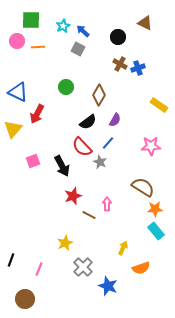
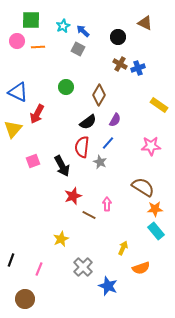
red semicircle: rotated 50 degrees clockwise
yellow star: moved 4 px left, 4 px up
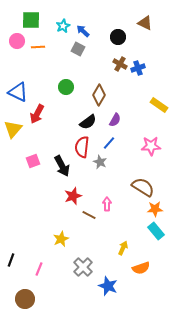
blue line: moved 1 px right
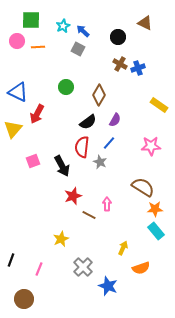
brown circle: moved 1 px left
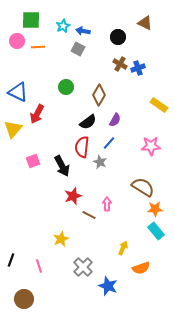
blue arrow: rotated 32 degrees counterclockwise
pink line: moved 3 px up; rotated 40 degrees counterclockwise
